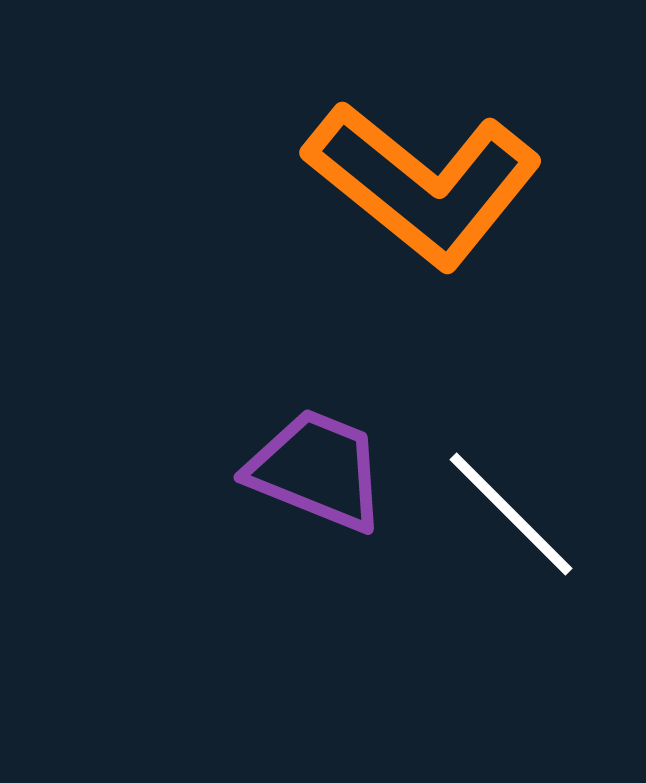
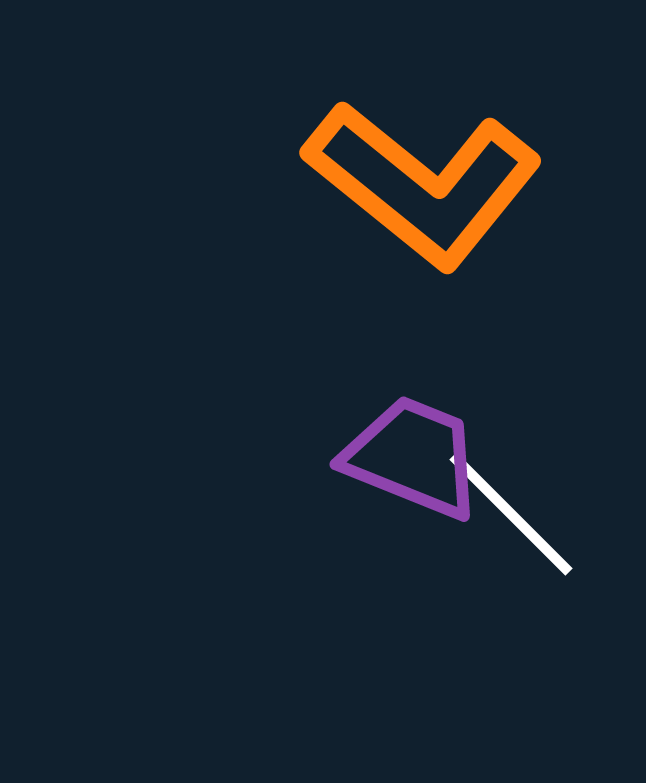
purple trapezoid: moved 96 px right, 13 px up
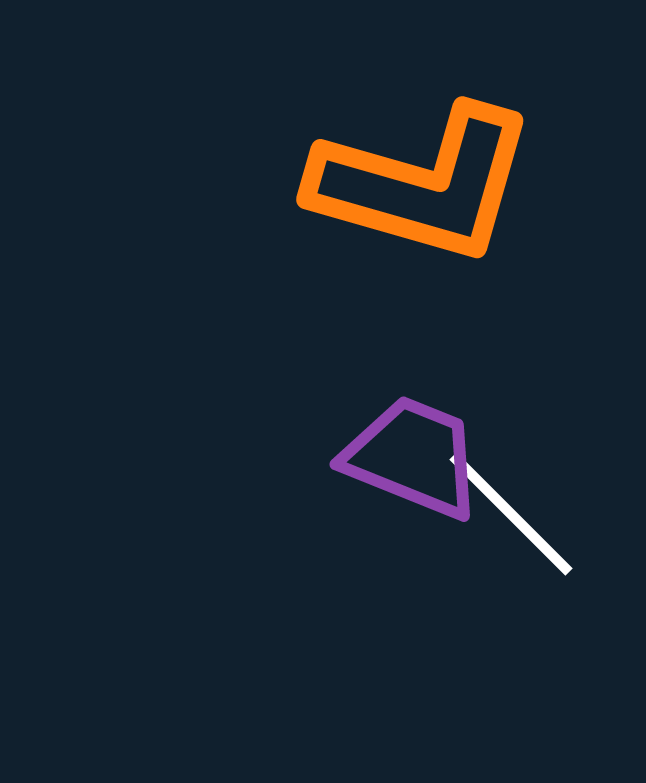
orange L-shape: rotated 23 degrees counterclockwise
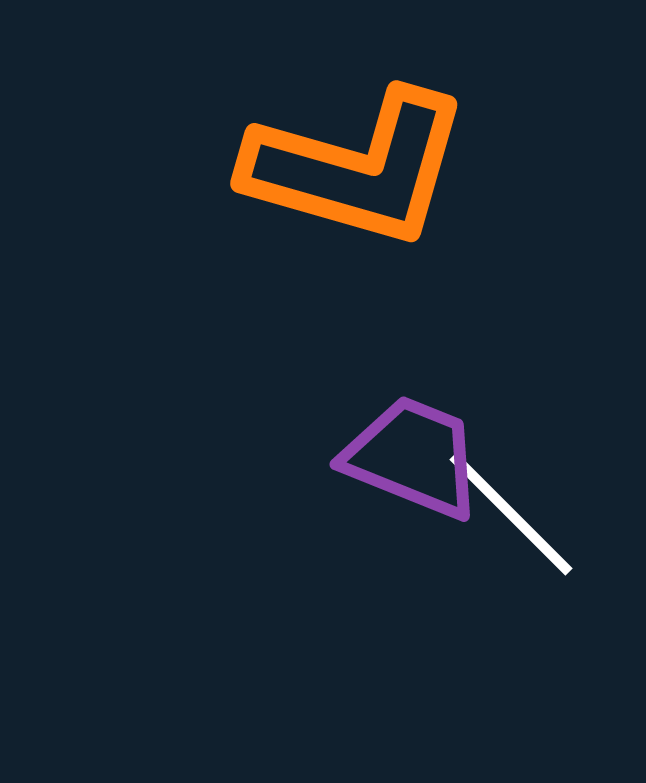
orange L-shape: moved 66 px left, 16 px up
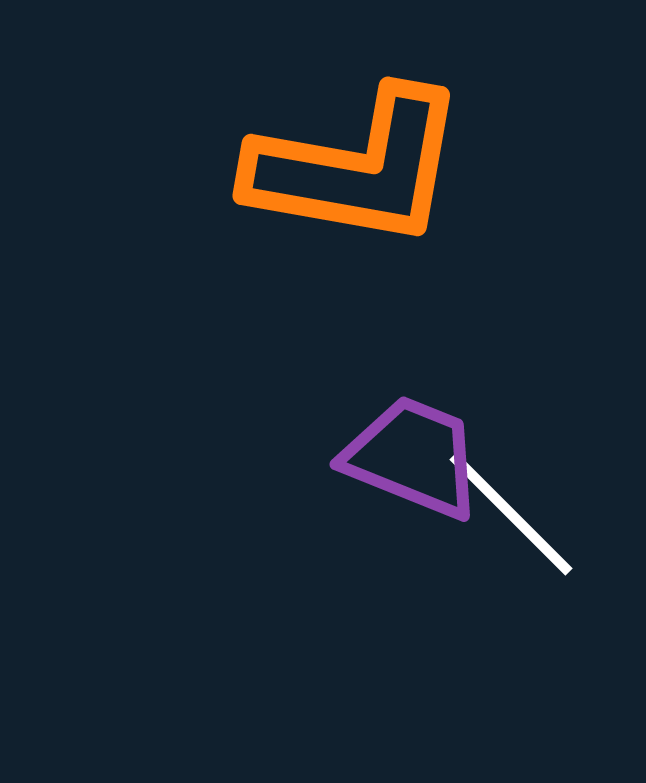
orange L-shape: rotated 6 degrees counterclockwise
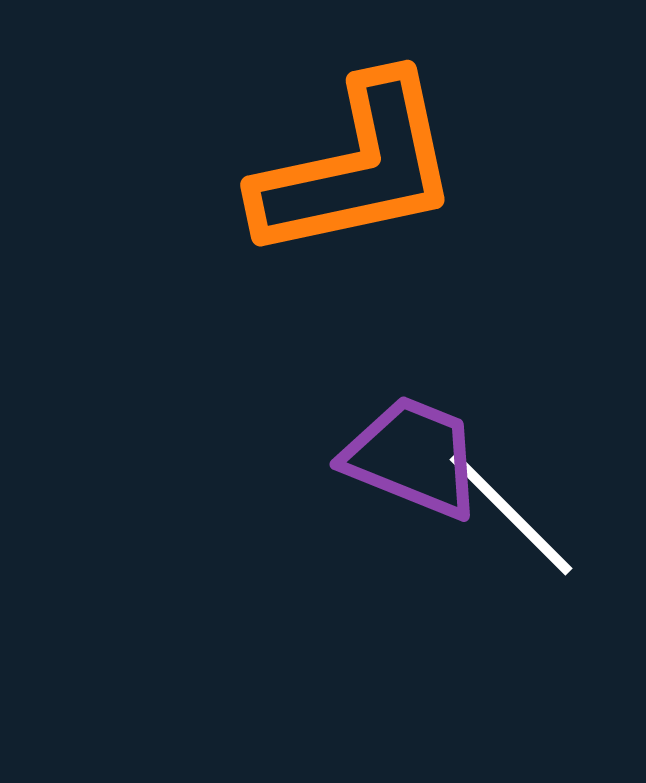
orange L-shape: rotated 22 degrees counterclockwise
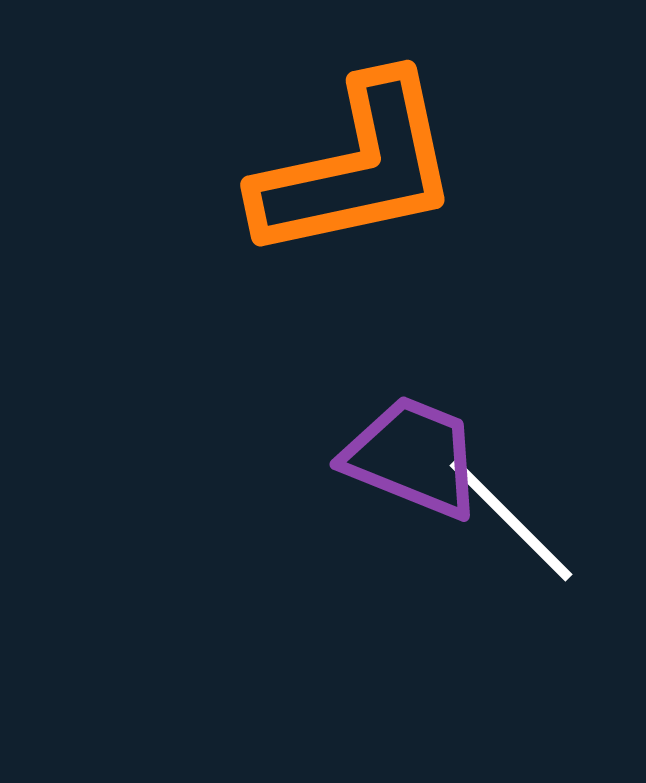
white line: moved 6 px down
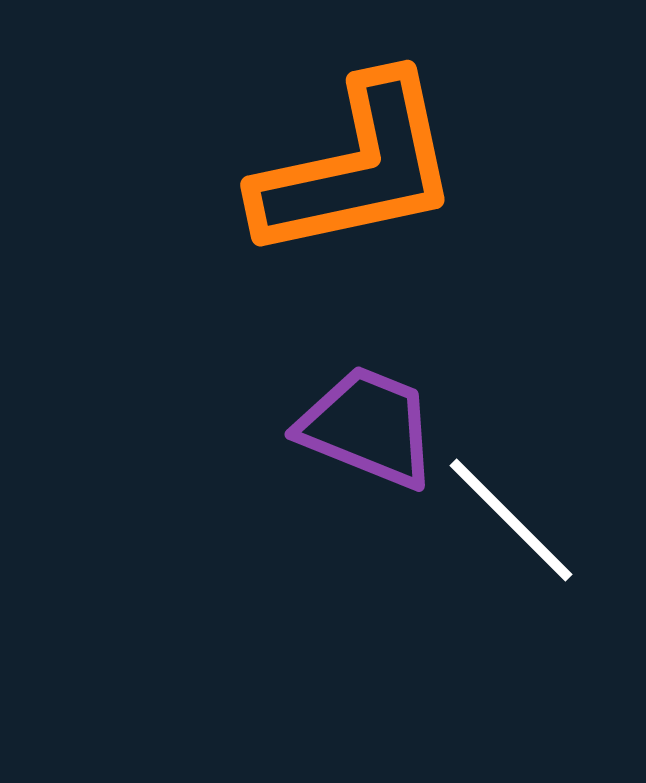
purple trapezoid: moved 45 px left, 30 px up
